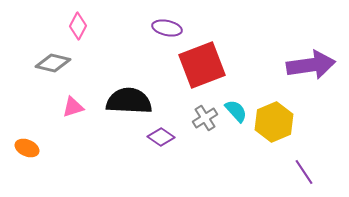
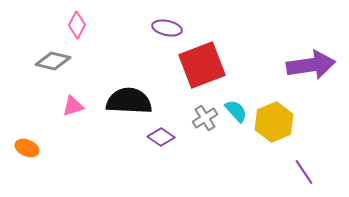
pink diamond: moved 1 px left, 1 px up
gray diamond: moved 2 px up
pink triangle: moved 1 px up
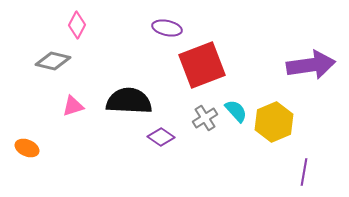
purple line: rotated 44 degrees clockwise
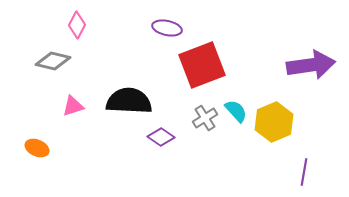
orange ellipse: moved 10 px right
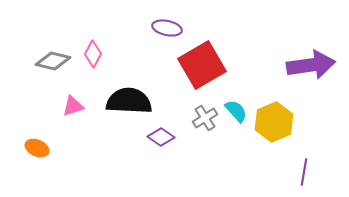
pink diamond: moved 16 px right, 29 px down
red square: rotated 9 degrees counterclockwise
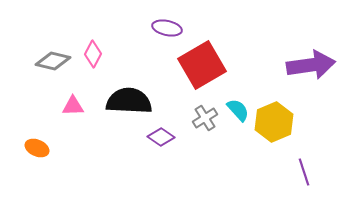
pink triangle: rotated 15 degrees clockwise
cyan semicircle: moved 2 px right, 1 px up
purple line: rotated 28 degrees counterclockwise
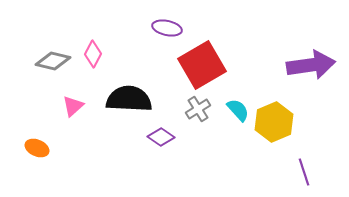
black semicircle: moved 2 px up
pink triangle: rotated 40 degrees counterclockwise
gray cross: moved 7 px left, 9 px up
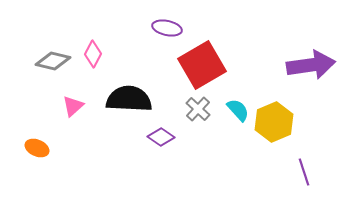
gray cross: rotated 15 degrees counterclockwise
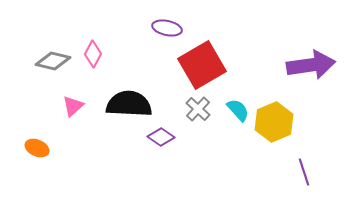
black semicircle: moved 5 px down
